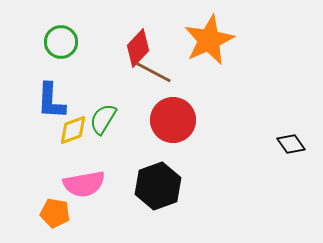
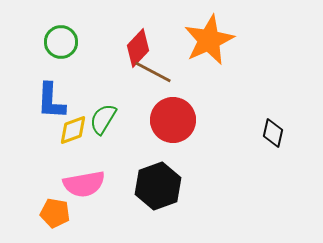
black diamond: moved 18 px left, 11 px up; rotated 48 degrees clockwise
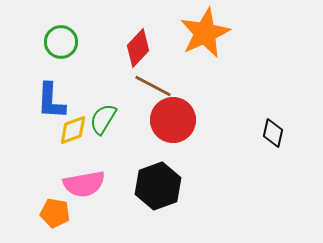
orange star: moved 4 px left, 7 px up
brown line: moved 14 px down
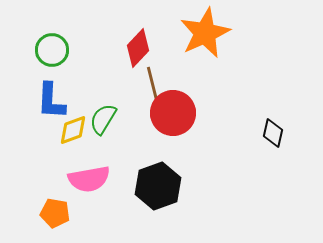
green circle: moved 9 px left, 8 px down
brown line: rotated 48 degrees clockwise
red circle: moved 7 px up
pink semicircle: moved 5 px right, 5 px up
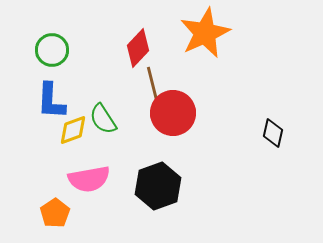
green semicircle: rotated 64 degrees counterclockwise
orange pentagon: rotated 28 degrees clockwise
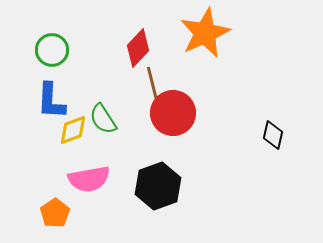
black diamond: moved 2 px down
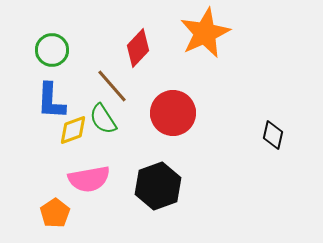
brown line: moved 41 px left; rotated 27 degrees counterclockwise
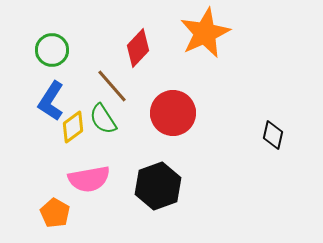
blue L-shape: rotated 30 degrees clockwise
yellow diamond: moved 3 px up; rotated 16 degrees counterclockwise
orange pentagon: rotated 8 degrees counterclockwise
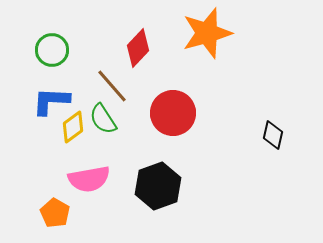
orange star: moved 2 px right; rotated 9 degrees clockwise
blue L-shape: rotated 60 degrees clockwise
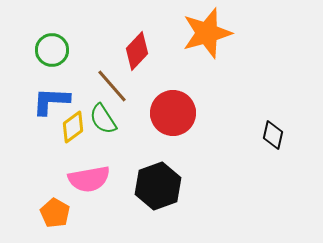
red diamond: moved 1 px left, 3 px down
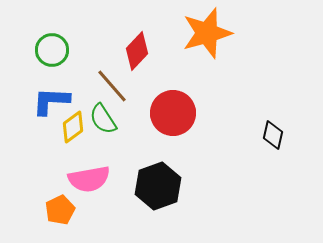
orange pentagon: moved 5 px right, 3 px up; rotated 16 degrees clockwise
